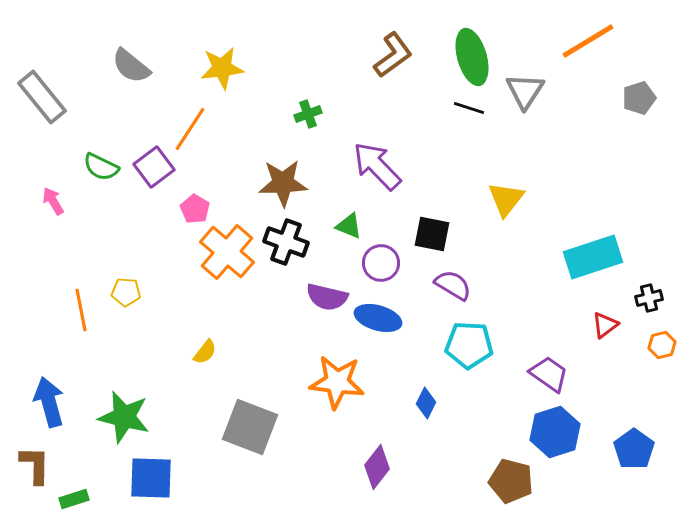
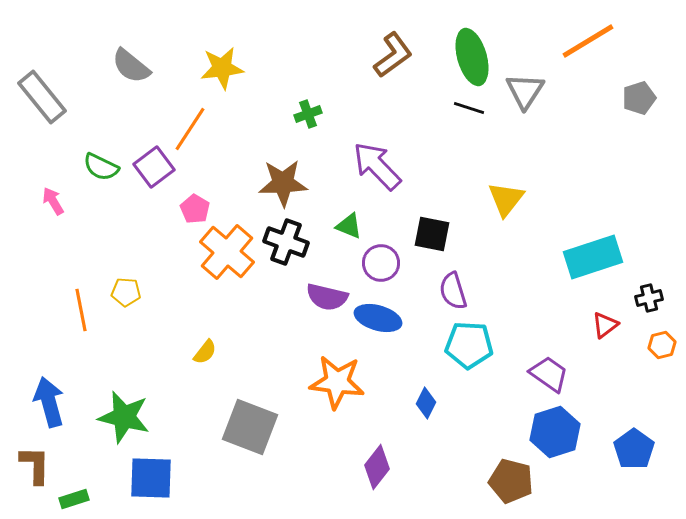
purple semicircle at (453, 285): moved 6 px down; rotated 138 degrees counterclockwise
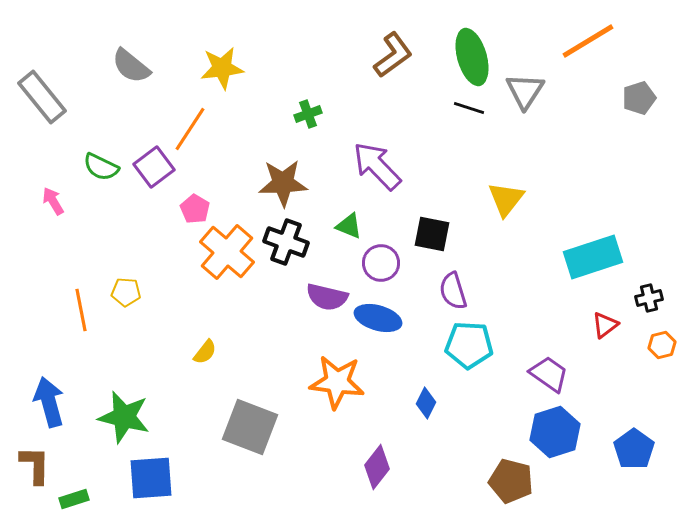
blue square at (151, 478): rotated 6 degrees counterclockwise
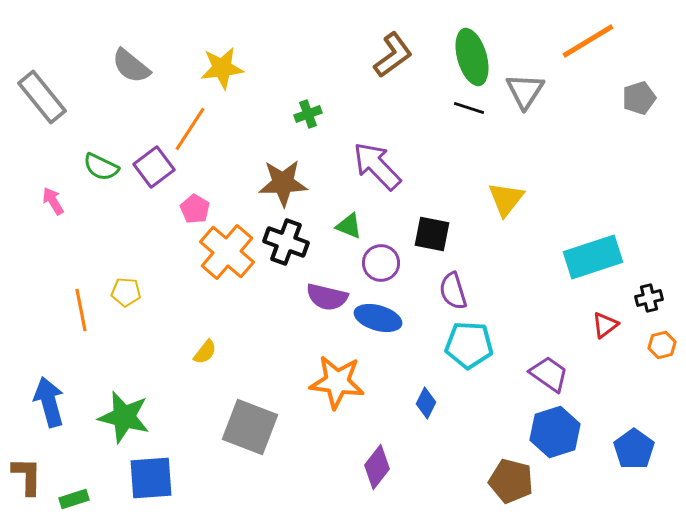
brown L-shape at (35, 465): moved 8 px left, 11 px down
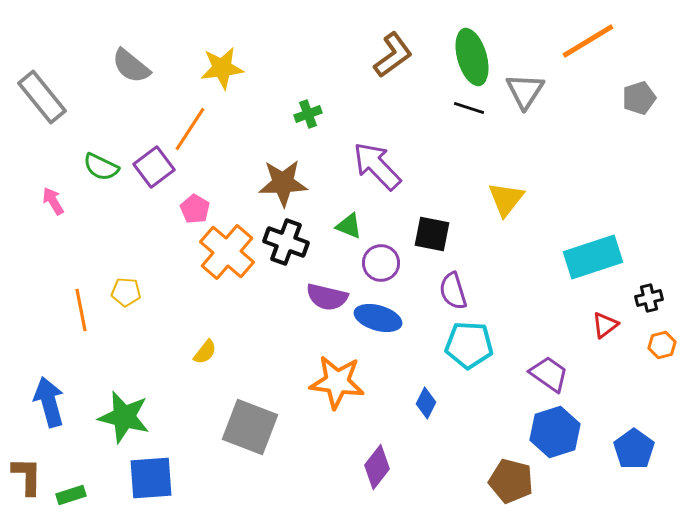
green rectangle at (74, 499): moved 3 px left, 4 px up
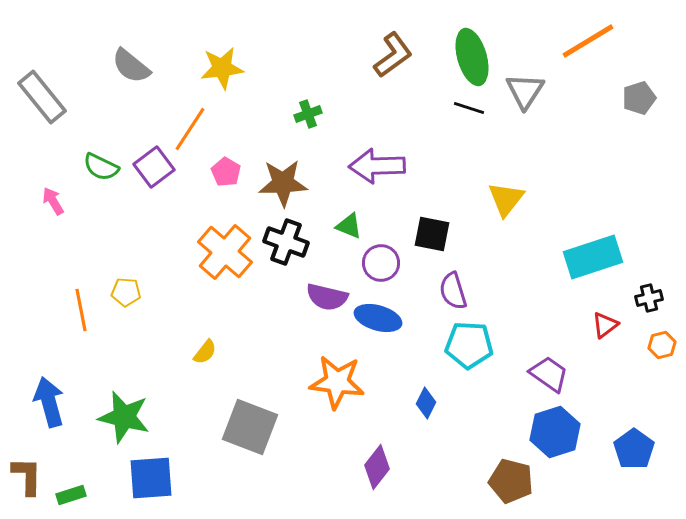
purple arrow at (377, 166): rotated 48 degrees counterclockwise
pink pentagon at (195, 209): moved 31 px right, 37 px up
orange cross at (227, 252): moved 2 px left
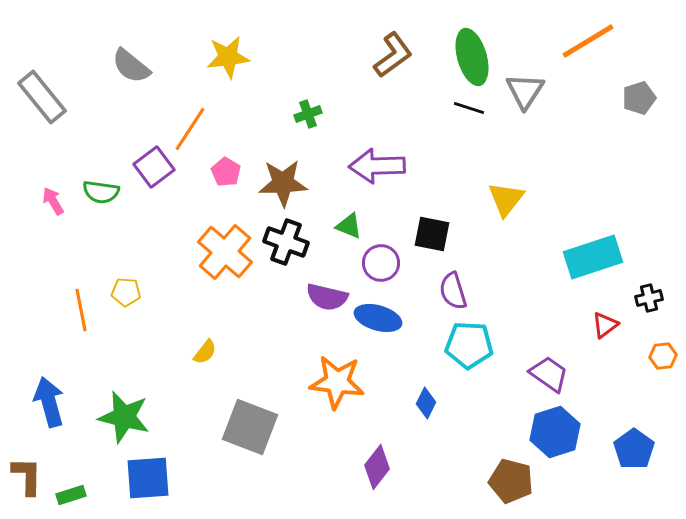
yellow star at (222, 68): moved 6 px right, 11 px up
green semicircle at (101, 167): moved 25 px down; rotated 18 degrees counterclockwise
orange hexagon at (662, 345): moved 1 px right, 11 px down; rotated 8 degrees clockwise
blue square at (151, 478): moved 3 px left
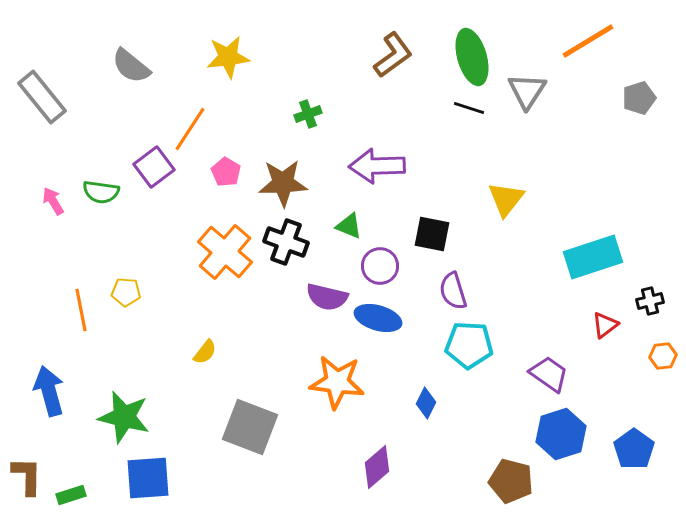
gray triangle at (525, 91): moved 2 px right
purple circle at (381, 263): moved 1 px left, 3 px down
black cross at (649, 298): moved 1 px right, 3 px down
blue arrow at (49, 402): moved 11 px up
blue hexagon at (555, 432): moved 6 px right, 2 px down
purple diamond at (377, 467): rotated 12 degrees clockwise
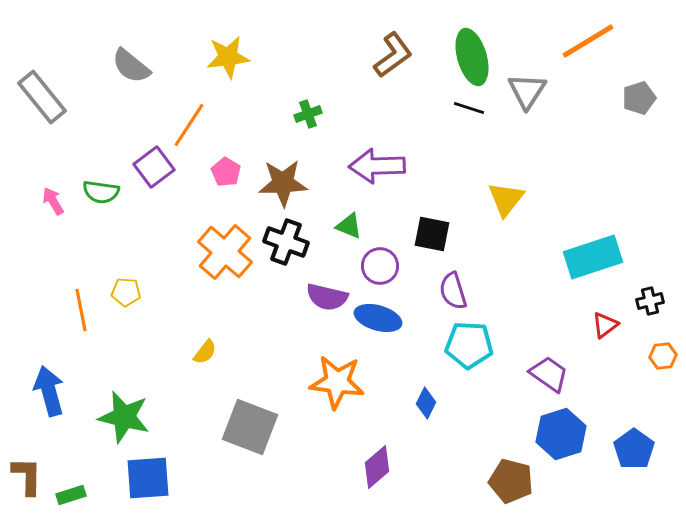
orange line at (190, 129): moved 1 px left, 4 px up
